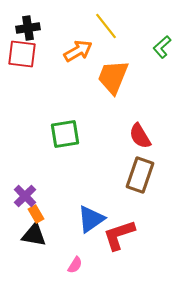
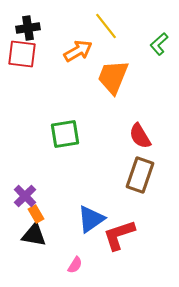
green L-shape: moved 3 px left, 3 px up
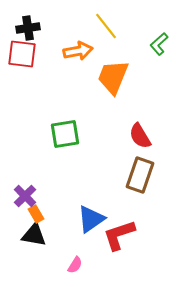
orange arrow: rotated 20 degrees clockwise
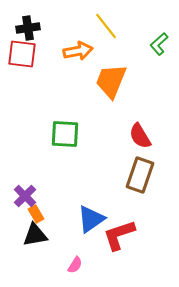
orange trapezoid: moved 2 px left, 4 px down
green square: rotated 12 degrees clockwise
black triangle: moved 1 px right; rotated 20 degrees counterclockwise
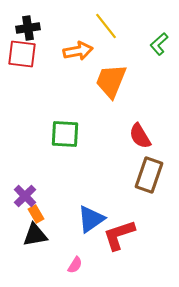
brown rectangle: moved 9 px right
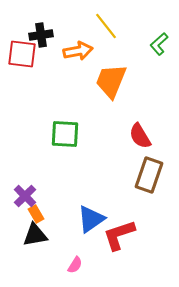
black cross: moved 13 px right, 7 px down
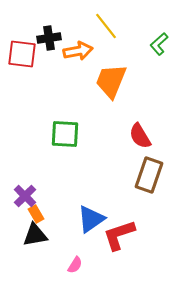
black cross: moved 8 px right, 3 px down
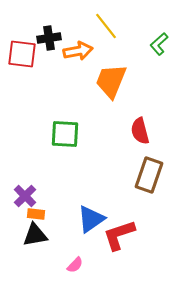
red semicircle: moved 5 px up; rotated 16 degrees clockwise
orange rectangle: rotated 54 degrees counterclockwise
pink semicircle: rotated 12 degrees clockwise
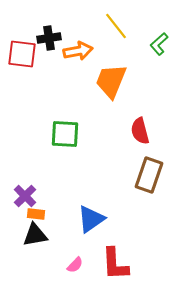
yellow line: moved 10 px right
red L-shape: moved 4 px left, 29 px down; rotated 75 degrees counterclockwise
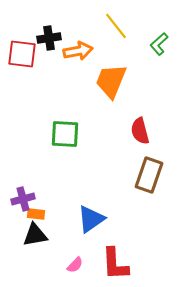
purple cross: moved 2 px left, 3 px down; rotated 30 degrees clockwise
